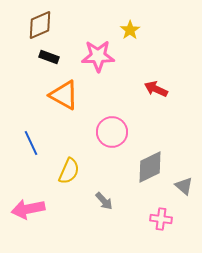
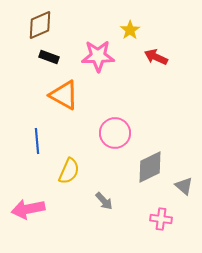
red arrow: moved 32 px up
pink circle: moved 3 px right, 1 px down
blue line: moved 6 px right, 2 px up; rotated 20 degrees clockwise
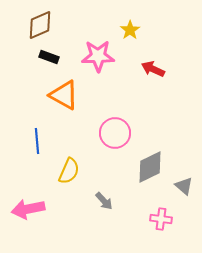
red arrow: moved 3 px left, 12 px down
